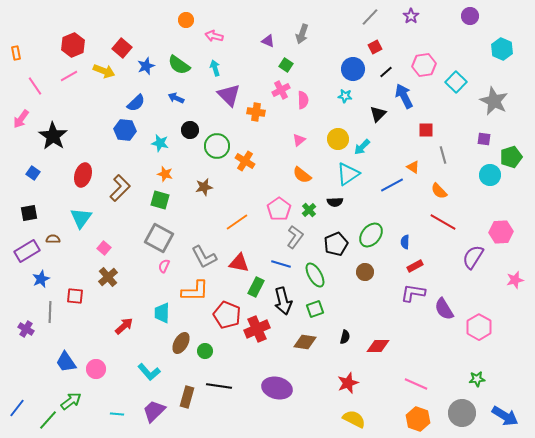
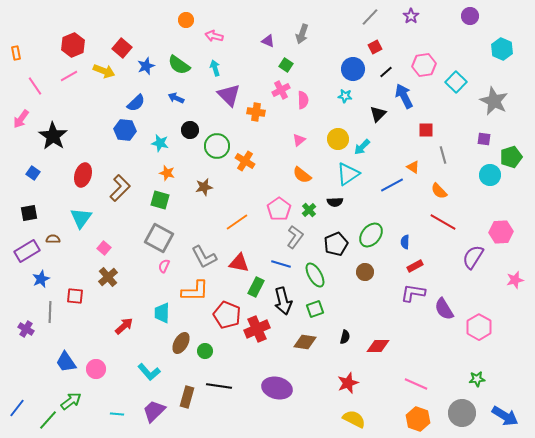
orange star at (165, 174): moved 2 px right, 1 px up
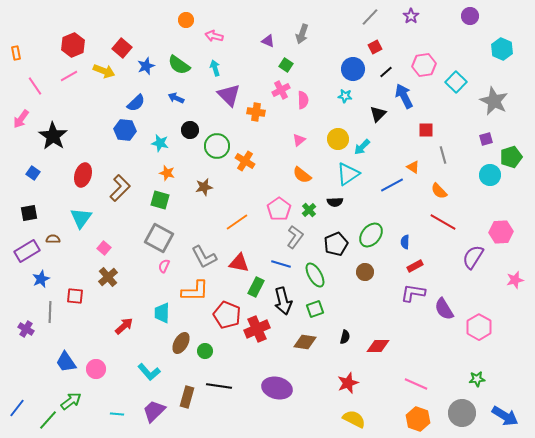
purple square at (484, 139): moved 2 px right; rotated 24 degrees counterclockwise
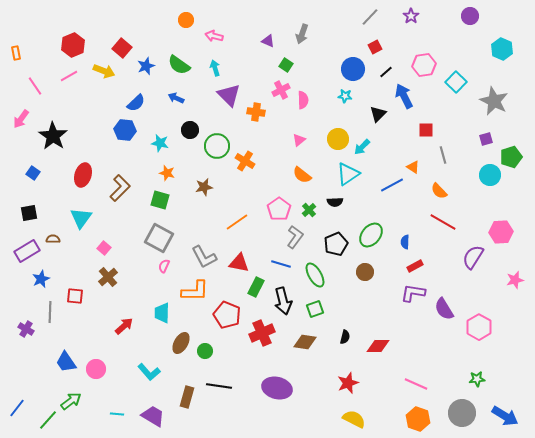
red cross at (257, 329): moved 5 px right, 4 px down
purple trapezoid at (154, 411): moved 1 px left, 5 px down; rotated 75 degrees clockwise
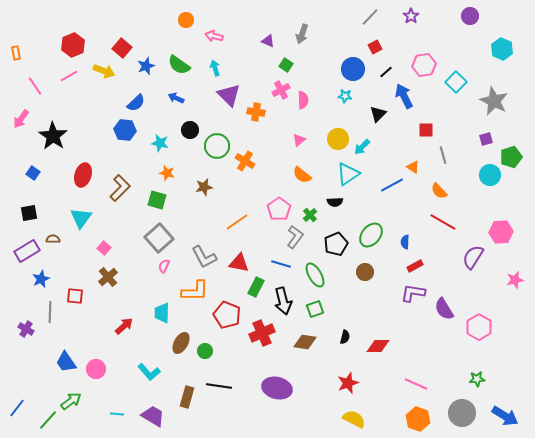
green square at (160, 200): moved 3 px left
green cross at (309, 210): moved 1 px right, 5 px down
gray square at (159, 238): rotated 20 degrees clockwise
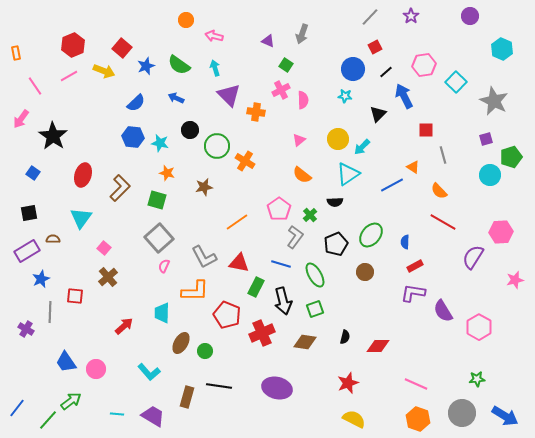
blue hexagon at (125, 130): moved 8 px right, 7 px down
purple semicircle at (444, 309): moved 1 px left, 2 px down
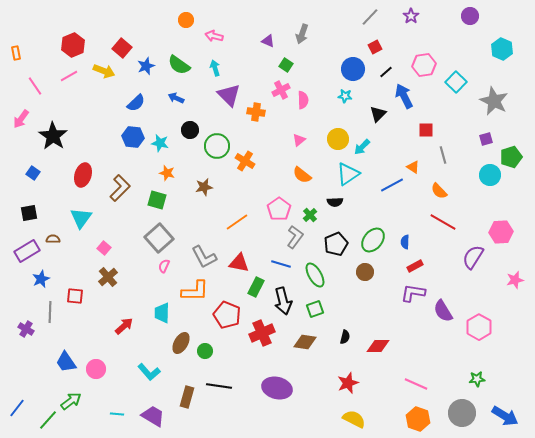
green ellipse at (371, 235): moved 2 px right, 5 px down
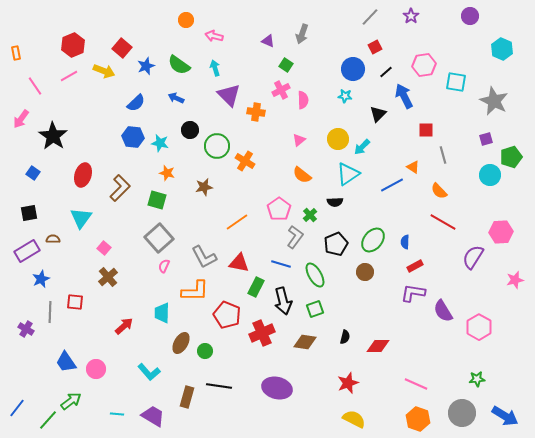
cyan square at (456, 82): rotated 35 degrees counterclockwise
red square at (75, 296): moved 6 px down
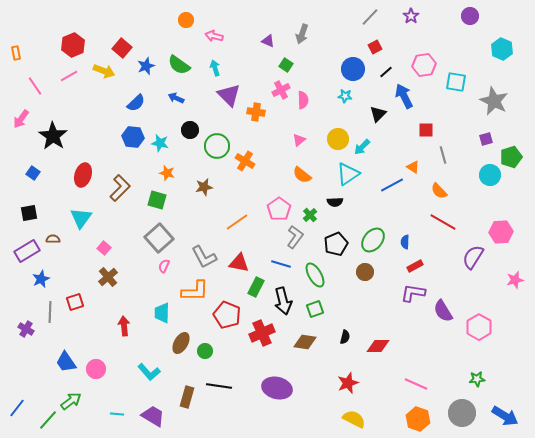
red square at (75, 302): rotated 24 degrees counterclockwise
red arrow at (124, 326): rotated 54 degrees counterclockwise
